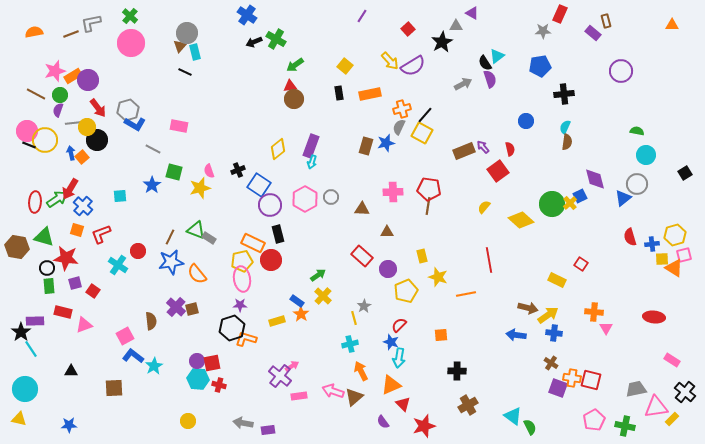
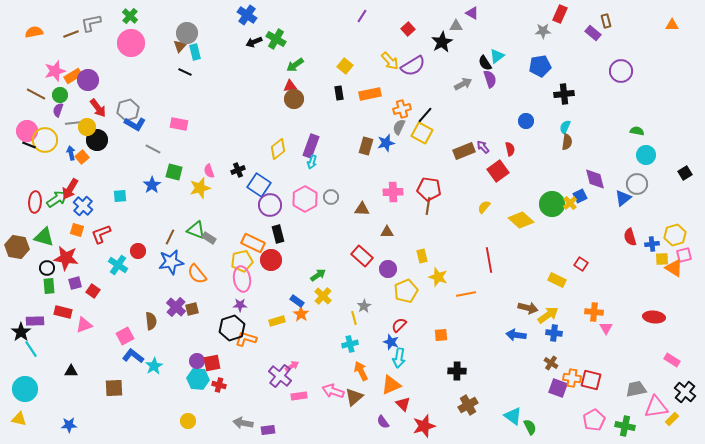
pink rectangle at (179, 126): moved 2 px up
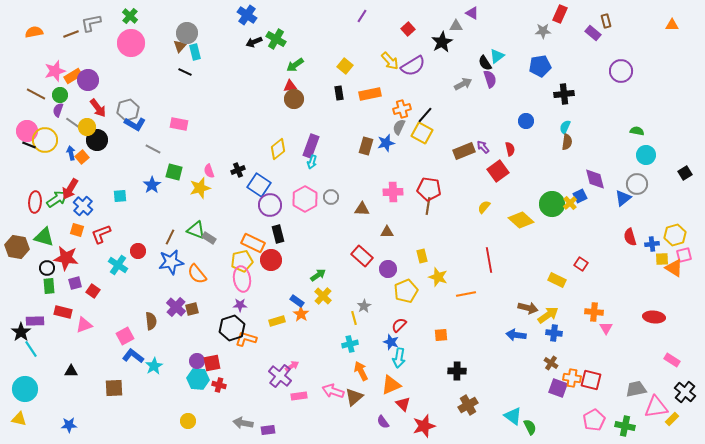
gray line at (73, 123): rotated 42 degrees clockwise
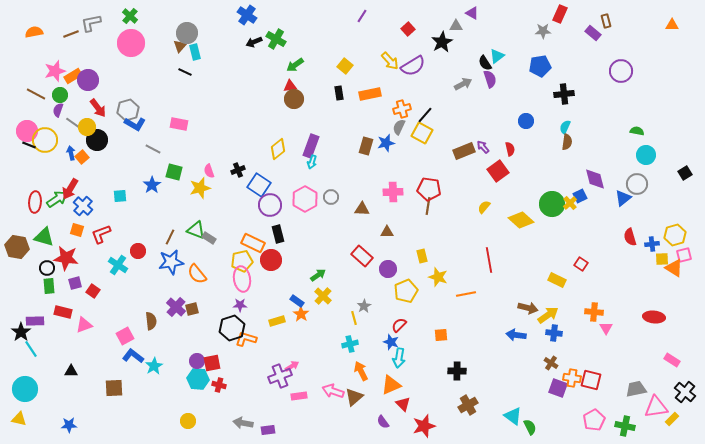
purple cross at (280, 376): rotated 30 degrees clockwise
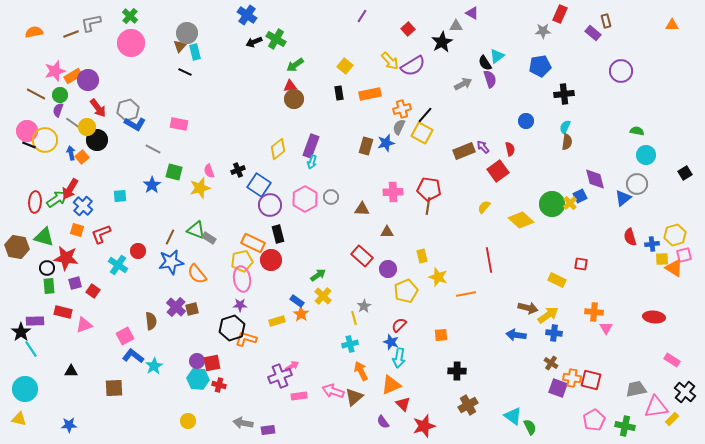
red square at (581, 264): rotated 24 degrees counterclockwise
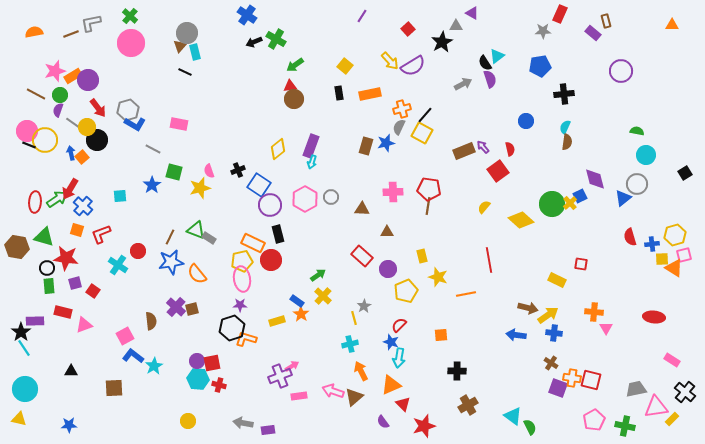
cyan line at (31, 349): moved 7 px left, 1 px up
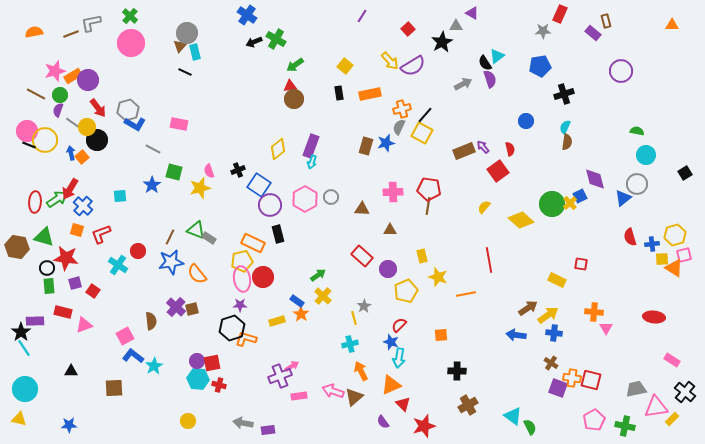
black cross at (564, 94): rotated 12 degrees counterclockwise
brown triangle at (387, 232): moved 3 px right, 2 px up
red circle at (271, 260): moved 8 px left, 17 px down
brown arrow at (528, 308): rotated 48 degrees counterclockwise
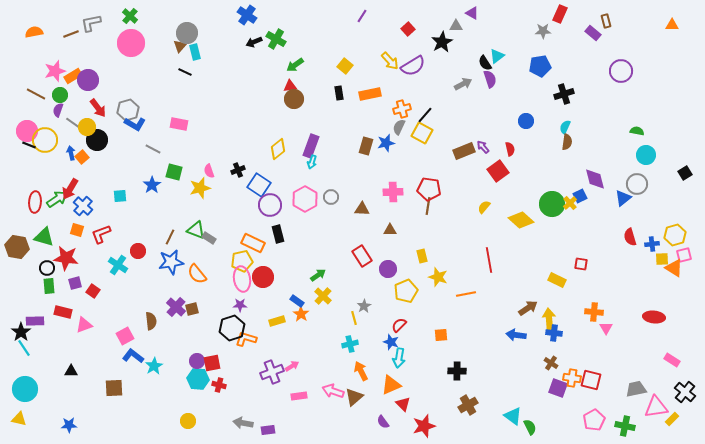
red rectangle at (362, 256): rotated 15 degrees clockwise
yellow arrow at (548, 315): moved 1 px right, 4 px down; rotated 60 degrees counterclockwise
purple cross at (280, 376): moved 8 px left, 4 px up
